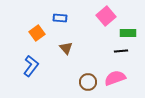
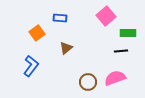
brown triangle: rotated 32 degrees clockwise
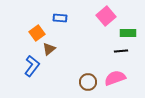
brown triangle: moved 17 px left, 1 px down
blue L-shape: moved 1 px right
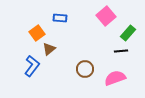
green rectangle: rotated 49 degrees counterclockwise
brown circle: moved 3 px left, 13 px up
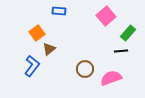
blue rectangle: moved 1 px left, 7 px up
pink semicircle: moved 4 px left
